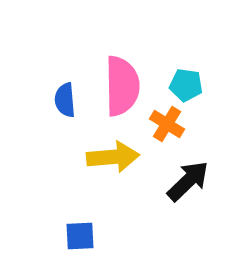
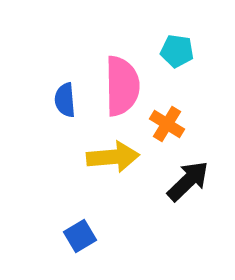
cyan pentagon: moved 9 px left, 34 px up
blue square: rotated 28 degrees counterclockwise
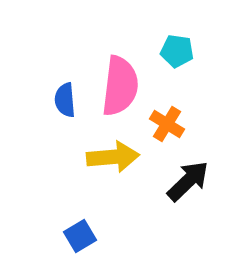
pink semicircle: moved 2 px left; rotated 8 degrees clockwise
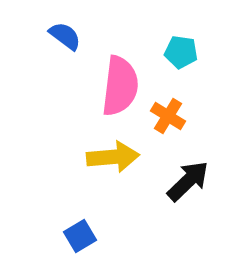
cyan pentagon: moved 4 px right, 1 px down
blue semicircle: moved 64 px up; rotated 132 degrees clockwise
orange cross: moved 1 px right, 8 px up
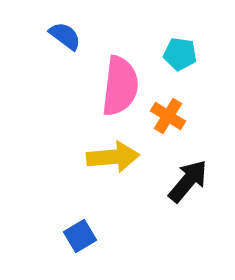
cyan pentagon: moved 1 px left, 2 px down
black arrow: rotated 6 degrees counterclockwise
